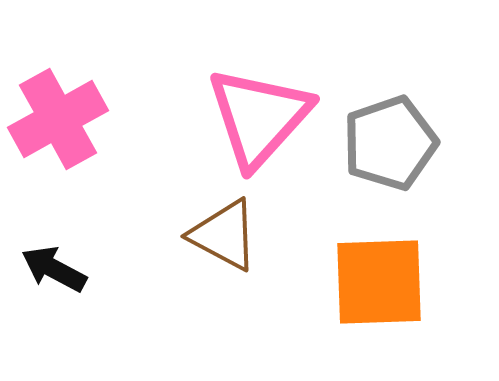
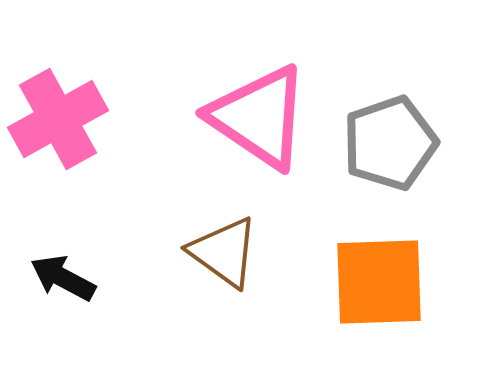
pink triangle: rotated 38 degrees counterclockwise
brown triangle: moved 17 px down; rotated 8 degrees clockwise
black arrow: moved 9 px right, 9 px down
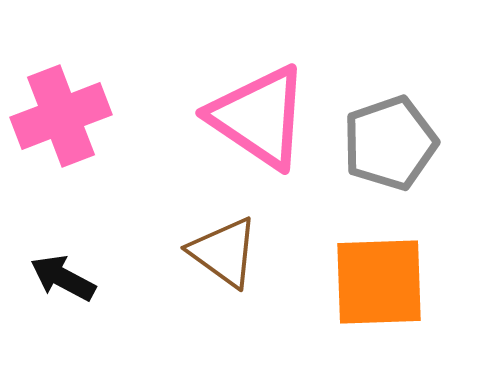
pink cross: moved 3 px right, 3 px up; rotated 8 degrees clockwise
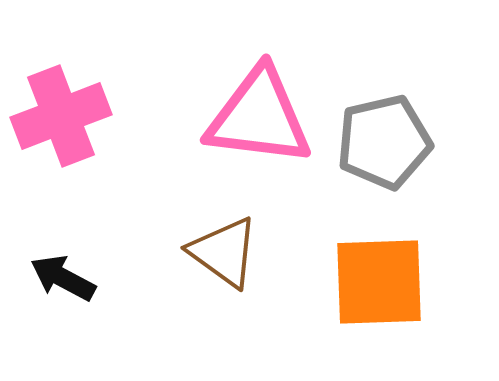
pink triangle: rotated 27 degrees counterclockwise
gray pentagon: moved 6 px left, 1 px up; rotated 6 degrees clockwise
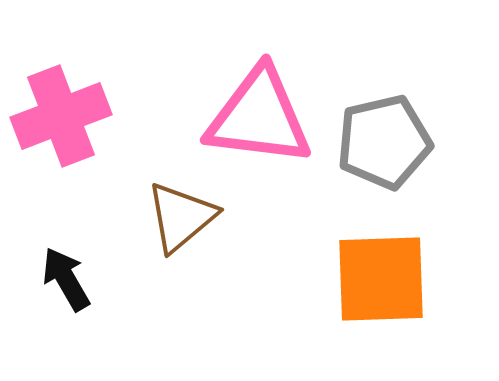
brown triangle: moved 43 px left, 35 px up; rotated 44 degrees clockwise
black arrow: moved 3 px right, 1 px down; rotated 32 degrees clockwise
orange square: moved 2 px right, 3 px up
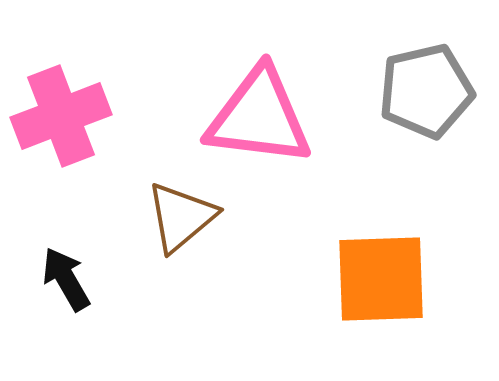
gray pentagon: moved 42 px right, 51 px up
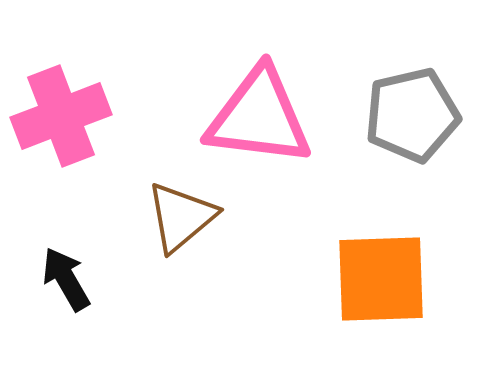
gray pentagon: moved 14 px left, 24 px down
